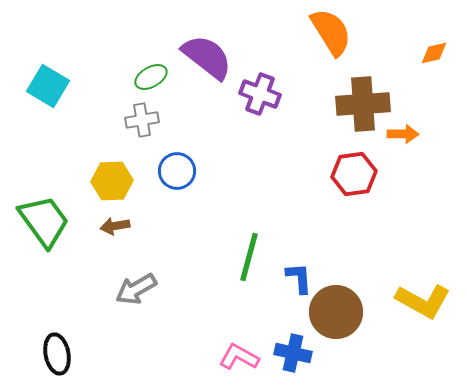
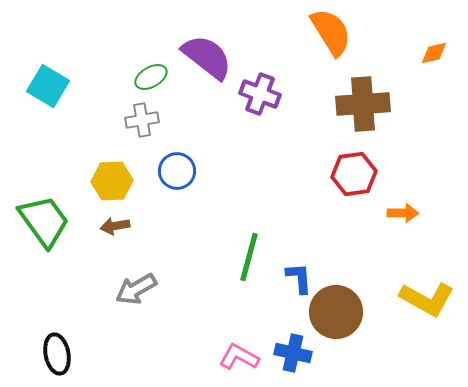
orange arrow: moved 79 px down
yellow L-shape: moved 4 px right, 2 px up
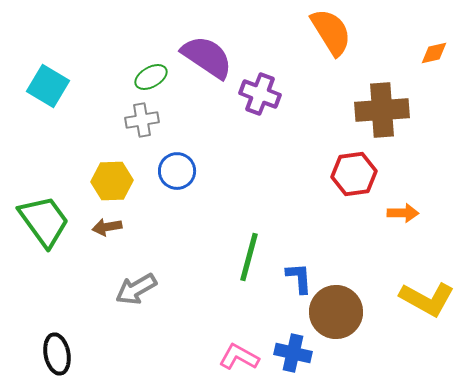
purple semicircle: rotated 4 degrees counterclockwise
brown cross: moved 19 px right, 6 px down
brown arrow: moved 8 px left, 1 px down
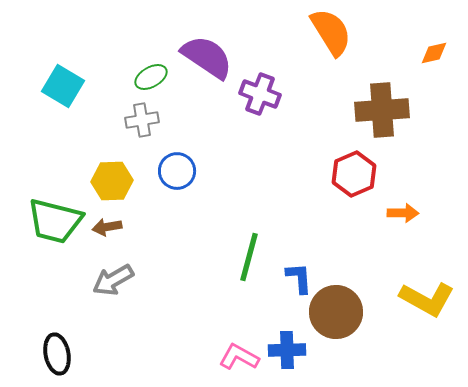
cyan square: moved 15 px right
red hexagon: rotated 15 degrees counterclockwise
green trapezoid: moved 11 px right; rotated 140 degrees clockwise
gray arrow: moved 23 px left, 9 px up
blue cross: moved 6 px left, 3 px up; rotated 15 degrees counterclockwise
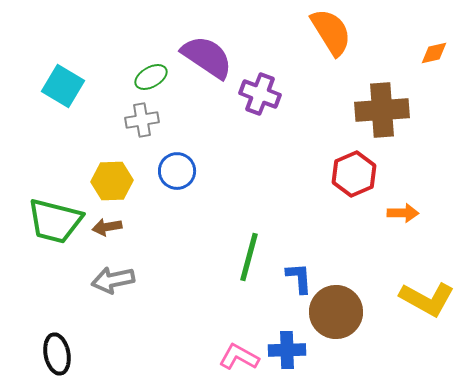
gray arrow: rotated 18 degrees clockwise
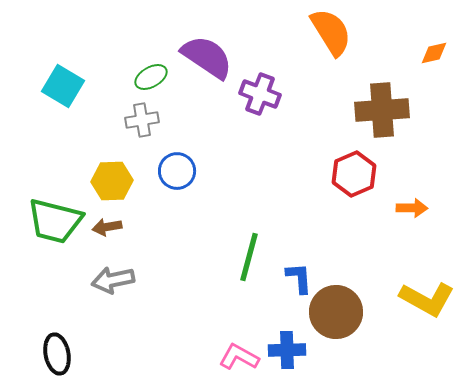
orange arrow: moved 9 px right, 5 px up
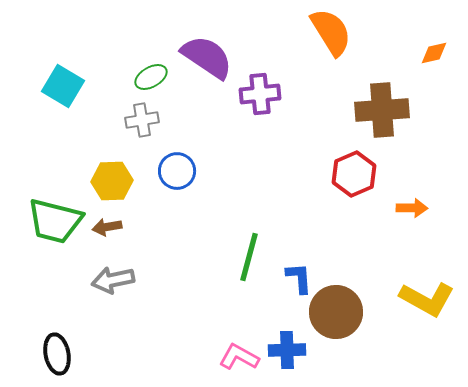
purple cross: rotated 27 degrees counterclockwise
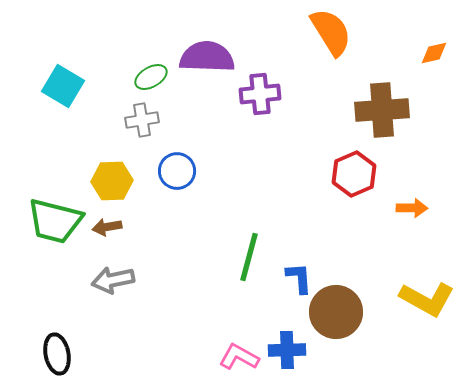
purple semicircle: rotated 32 degrees counterclockwise
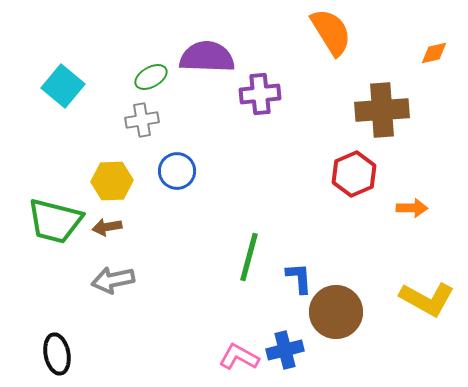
cyan square: rotated 9 degrees clockwise
blue cross: moved 2 px left; rotated 12 degrees counterclockwise
